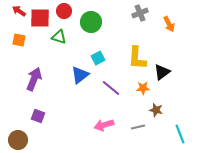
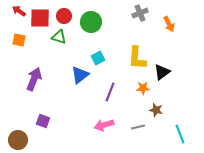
red circle: moved 5 px down
purple line: moved 1 px left, 4 px down; rotated 72 degrees clockwise
purple square: moved 5 px right, 5 px down
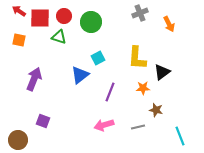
cyan line: moved 2 px down
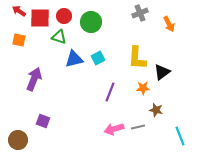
blue triangle: moved 6 px left, 16 px up; rotated 24 degrees clockwise
pink arrow: moved 10 px right, 4 px down
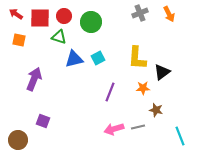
red arrow: moved 3 px left, 3 px down
orange arrow: moved 10 px up
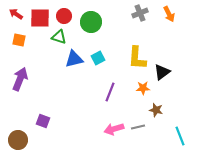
purple arrow: moved 14 px left
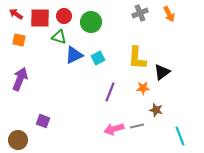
blue triangle: moved 4 px up; rotated 12 degrees counterclockwise
gray line: moved 1 px left, 1 px up
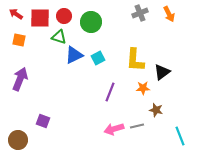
yellow L-shape: moved 2 px left, 2 px down
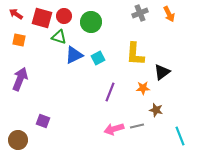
red square: moved 2 px right; rotated 15 degrees clockwise
yellow L-shape: moved 6 px up
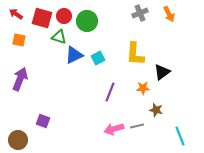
green circle: moved 4 px left, 1 px up
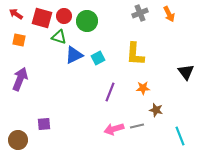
black triangle: moved 24 px right; rotated 30 degrees counterclockwise
purple square: moved 1 px right, 3 px down; rotated 24 degrees counterclockwise
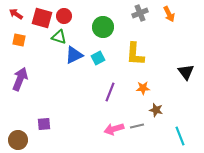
green circle: moved 16 px right, 6 px down
